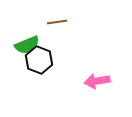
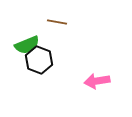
brown line: rotated 18 degrees clockwise
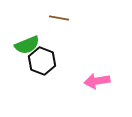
brown line: moved 2 px right, 4 px up
black hexagon: moved 3 px right, 1 px down
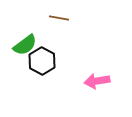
green semicircle: moved 2 px left; rotated 15 degrees counterclockwise
black hexagon: rotated 8 degrees clockwise
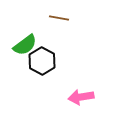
pink arrow: moved 16 px left, 16 px down
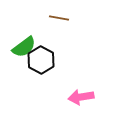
green semicircle: moved 1 px left, 2 px down
black hexagon: moved 1 px left, 1 px up
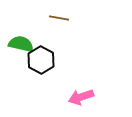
green semicircle: moved 3 px left, 3 px up; rotated 130 degrees counterclockwise
pink arrow: rotated 10 degrees counterclockwise
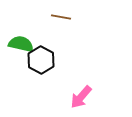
brown line: moved 2 px right, 1 px up
pink arrow: rotated 30 degrees counterclockwise
